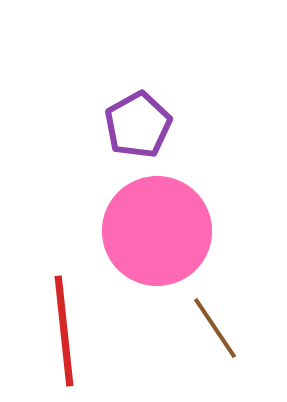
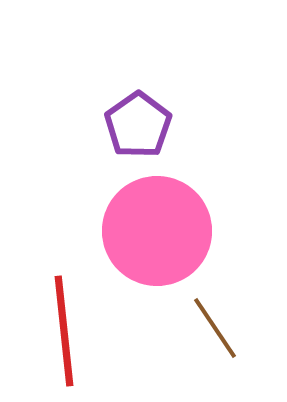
purple pentagon: rotated 6 degrees counterclockwise
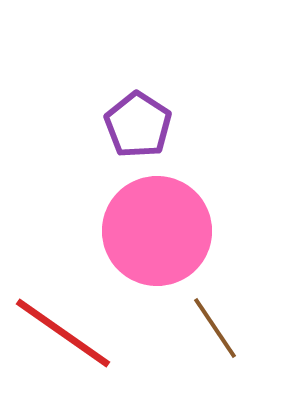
purple pentagon: rotated 4 degrees counterclockwise
red line: moved 1 px left, 2 px down; rotated 49 degrees counterclockwise
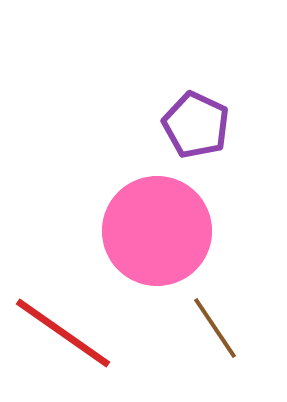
purple pentagon: moved 58 px right; rotated 8 degrees counterclockwise
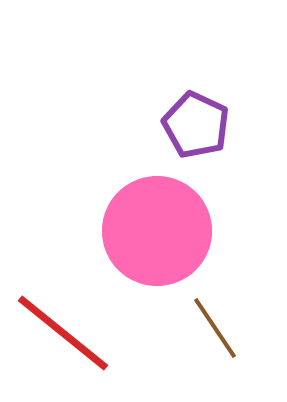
red line: rotated 4 degrees clockwise
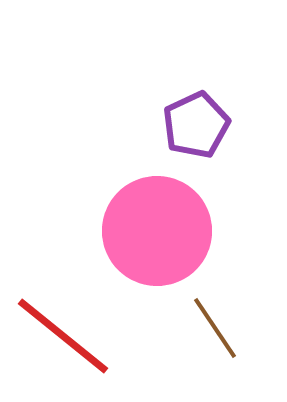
purple pentagon: rotated 22 degrees clockwise
red line: moved 3 px down
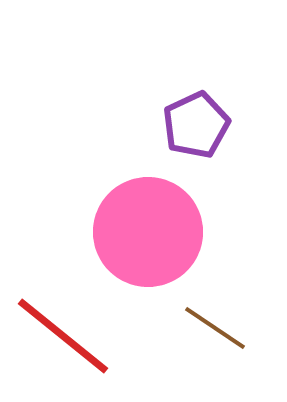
pink circle: moved 9 px left, 1 px down
brown line: rotated 22 degrees counterclockwise
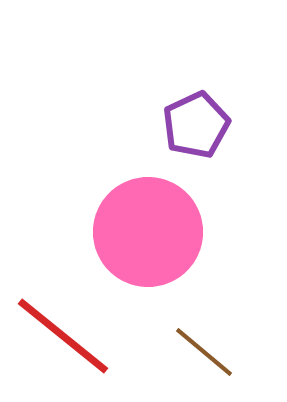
brown line: moved 11 px left, 24 px down; rotated 6 degrees clockwise
